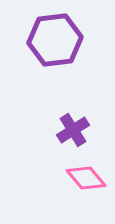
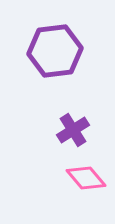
purple hexagon: moved 11 px down
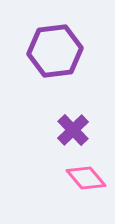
purple cross: rotated 12 degrees counterclockwise
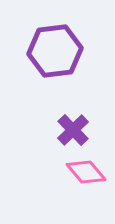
pink diamond: moved 6 px up
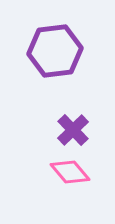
pink diamond: moved 16 px left
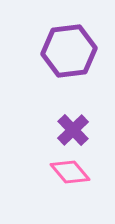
purple hexagon: moved 14 px right
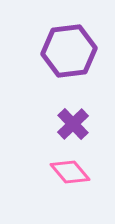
purple cross: moved 6 px up
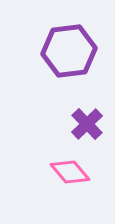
purple cross: moved 14 px right
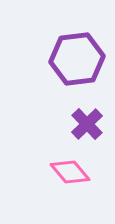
purple hexagon: moved 8 px right, 8 px down
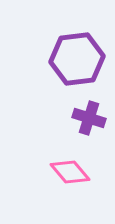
purple cross: moved 2 px right, 6 px up; rotated 28 degrees counterclockwise
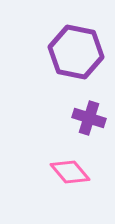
purple hexagon: moved 1 px left, 7 px up; rotated 18 degrees clockwise
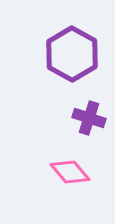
purple hexagon: moved 4 px left, 2 px down; rotated 18 degrees clockwise
